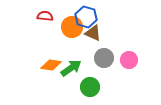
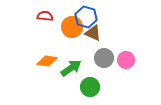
pink circle: moved 3 px left
orange diamond: moved 4 px left, 4 px up
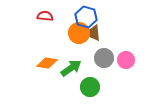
orange circle: moved 7 px right, 6 px down
orange diamond: moved 2 px down
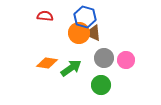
blue hexagon: moved 1 px left
green circle: moved 11 px right, 2 px up
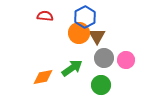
blue hexagon: rotated 15 degrees clockwise
brown triangle: moved 4 px right, 3 px down; rotated 36 degrees clockwise
orange diamond: moved 4 px left, 14 px down; rotated 20 degrees counterclockwise
green arrow: moved 1 px right
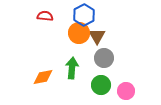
blue hexagon: moved 1 px left, 2 px up
pink circle: moved 31 px down
green arrow: rotated 50 degrees counterclockwise
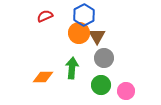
red semicircle: rotated 28 degrees counterclockwise
orange diamond: rotated 10 degrees clockwise
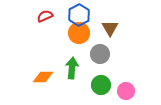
blue hexagon: moved 5 px left
brown triangle: moved 13 px right, 8 px up
gray circle: moved 4 px left, 4 px up
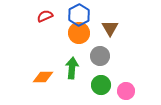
gray circle: moved 2 px down
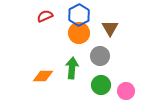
orange diamond: moved 1 px up
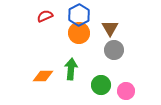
gray circle: moved 14 px right, 6 px up
green arrow: moved 1 px left, 1 px down
